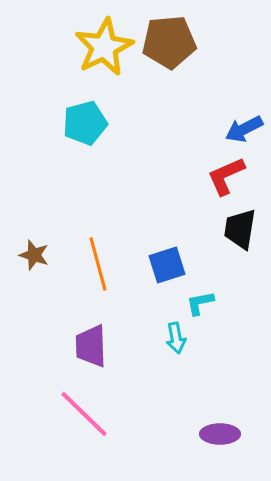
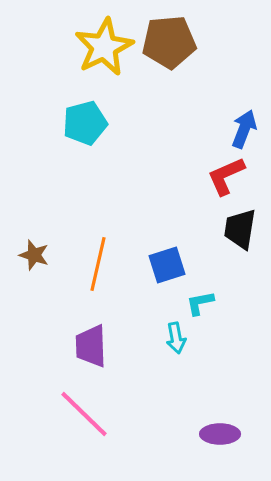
blue arrow: rotated 138 degrees clockwise
orange line: rotated 28 degrees clockwise
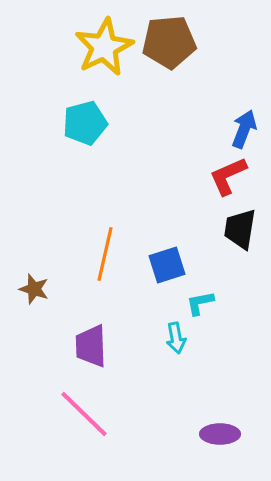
red L-shape: moved 2 px right
brown star: moved 34 px down
orange line: moved 7 px right, 10 px up
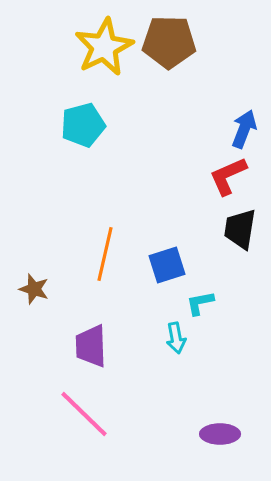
brown pentagon: rotated 6 degrees clockwise
cyan pentagon: moved 2 px left, 2 px down
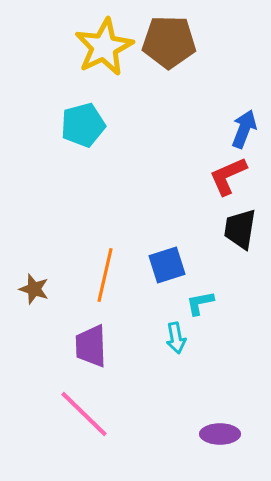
orange line: moved 21 px down
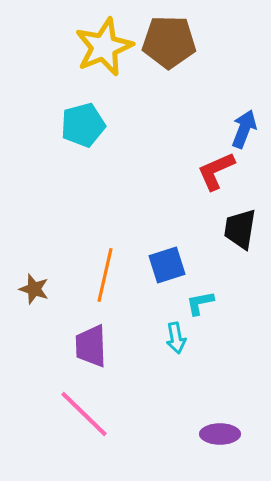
yellow star: rotated 4 degrees clockwise
red L-shape: moved 12 px left, 5 px up
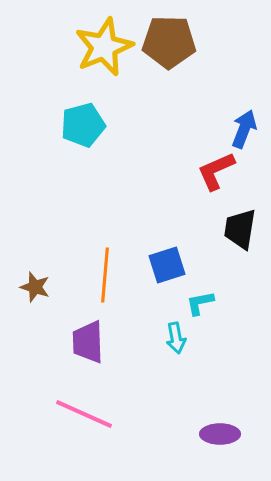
orange line: rotated 8 degrees counterclockwise
brown star: moved 1 px right, 2 px up
purple trapezoid: moved 3 px left, 4 px up
pink line: rotated 20 degrees counterclockwise
